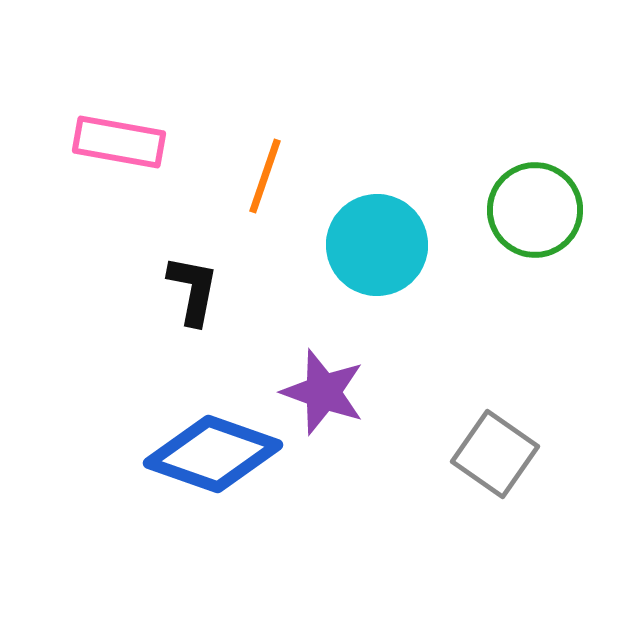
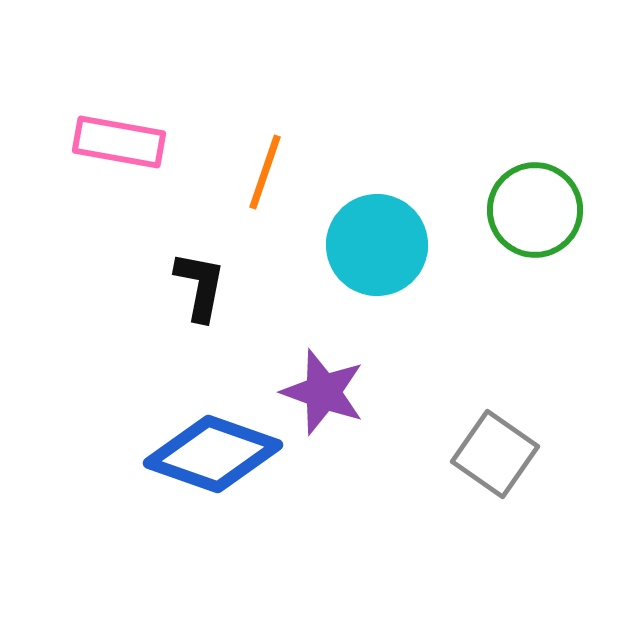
orange line: moved 4 px up
black L-shape: moved 7 px right, 4 px up
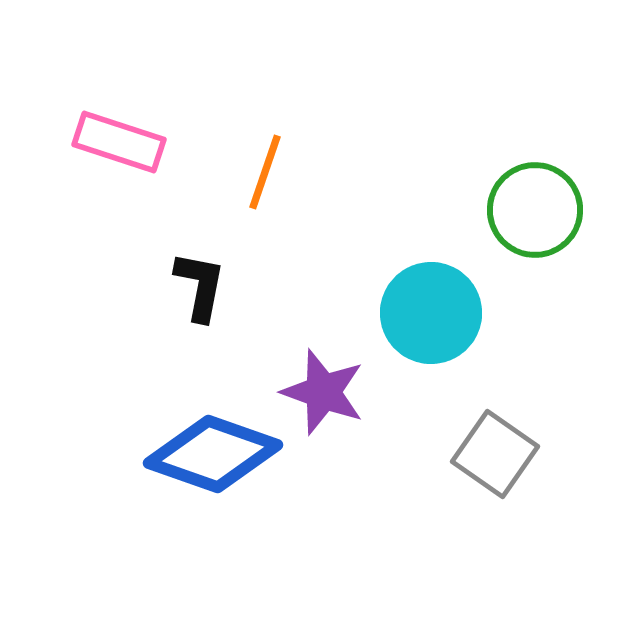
pink rectangle: rotated 8 degrees clockwise
cyan circle: moved 54 px right, 68 px down
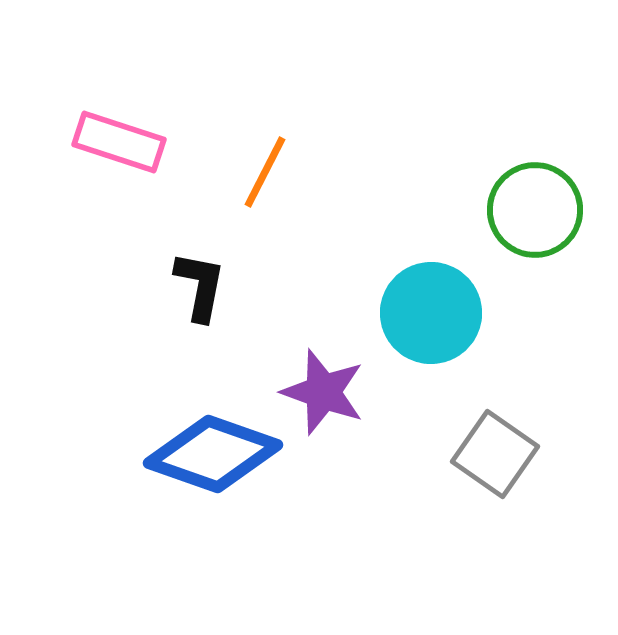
orange line: rotated 8 degrees clockwise
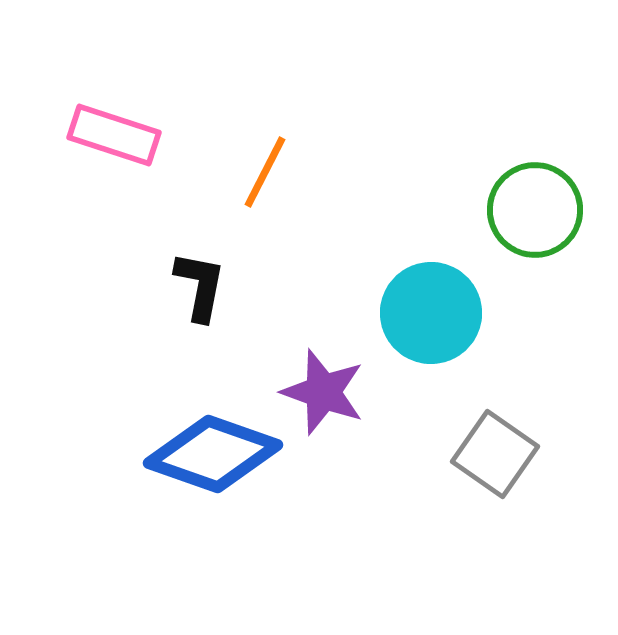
pink rectangle: moved 5 px left, 7 px up
